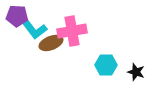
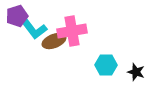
purple pentagon: rotated 20 degrees counterclockwise
brown ellipse: moved 3 px right, 2 px up
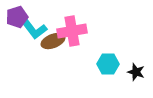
purple pentagon: moved 1 px down
brown ellipse: moved 1 px left
cyan hexagon: moved 2 px right, 1 px up
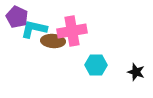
purple pentagon: rotated 30 degrees counterclockwise
cyan L-shape: rotated 140 degrees clockwise
brown ellipse: rotated 25 degrees clockwise
cyan hexagon: moved 12 px left, 1 px down
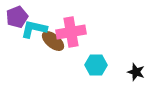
purple pentagon: rotated 25 degrees clockwise
pink cross: moved 1 px left, 1 px down
brown ellipse: rotated 35 degrees clockwise
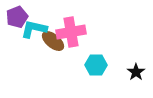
black star: rotated 18 degrees clockwise
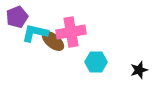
cyan L-shape: moved 1 px right, 4 px down
cyan hexagon: moved 3 px up
black star: moved 3 px right, 2 px up; rotated 18 degrees clockwise
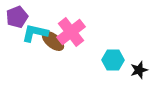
pink cross: rotated 28 degrees counterclockwise
cyan hexagon: moved 17 px right, 2 px up
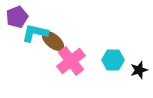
pink cross: moved 29 px down
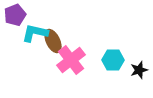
purple pentagon: moved 2 px left, 2 px up
brown ellipse: rotated 25 degrees clockwise
pink cross: moved 1 px up
